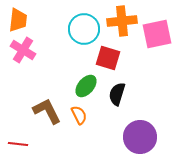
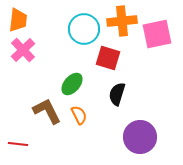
pink cross: rotated 15 degrees clockwise
green ellipse: moved 14 px left, 2 px up
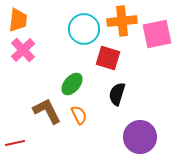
red line: moved 3 px left, 1 px up; rotated 18 degrees counterclockwise
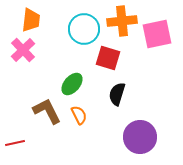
orange trapezoid: moved 13 px right
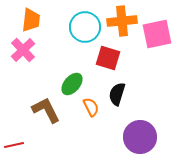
cyan circle: moved 1 px right, 2 px up
brown L-shape: moved 1 px left, 1 px up
orange semicircle: moved 12 px right, 8 px up
red line: moved 1 px left, 2 px down
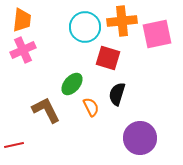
orange trapezoid: moved 9 px left
pink cross: rotated 20 degrees clockwise
purple circle: moved 1 px down
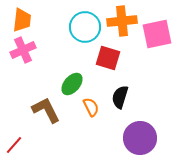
black semicircle: moved 3 px right, 3 px down
red line: rotated 36 degrees counterclockwise
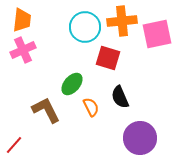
black semicircle: rotated 40 degrees counterclockwise
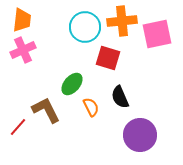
purple circle: moved 3 px up
red line: moved 4 px right, 18 px up
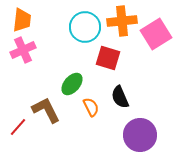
pink square: moved 1 px left; rotated 20 degrees counterclockwise
